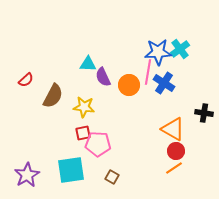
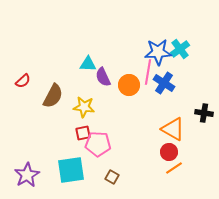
red semicircle: moved 3 px left, 1 px down
red circle: moved 7 px left, 1 px down
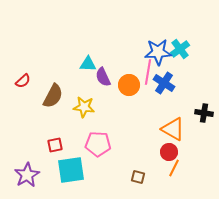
red square: moved 28 px left, 12 px down
orange line: rotated 30 degrees counterclockwise
brown square: moved 26 px right; rotated 16 degrees counterclockwise
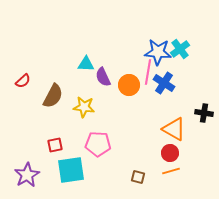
blue star: rotated 8 degrees clockwise
cyan triangle: moved 2 px left
orange triangle: moved 1 px right
red circle: moved 1 px right, 1 px down
orange line: moved 3 px left, 3 px down; rotated 48 degrees clockwise
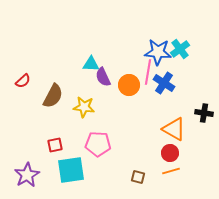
cyan triangle: moved 5 px right
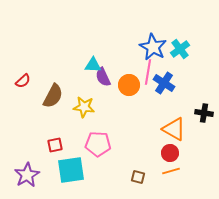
blue star: moved 5 px left, 5 px up; rotated 24 degrees clockwise
cyan triangle: moved 2 px right, 1 px down
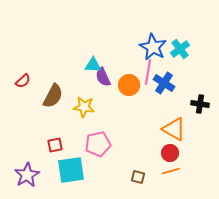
black cross: moved 4 px left, 9 px up
pink pentagon: rotated 15 degrees counterclockwise
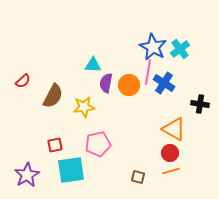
purple semicircle: moved 3 px right, 6 px down; rotated 36 degrees clockwise
yellow star: rotated 15 degrees counterclockwise
